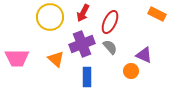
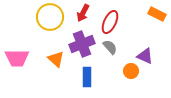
purple triangle: moved 1 px right, 1 px down
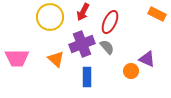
red arrow: moved 1 px up
gray semicircle: moved 3 px left
purple triangle: moved 2 px right, 3 px down
